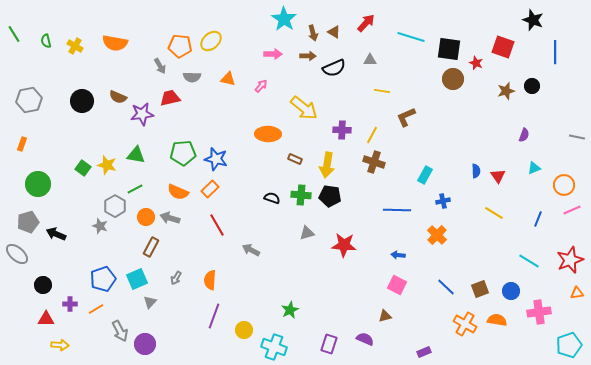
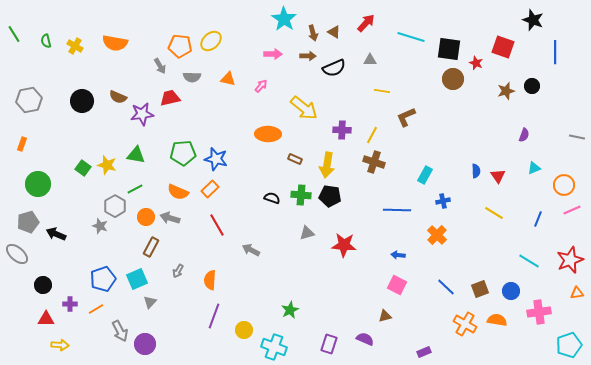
gray arrow at (176, 278): moved 2 px right, 7 px up
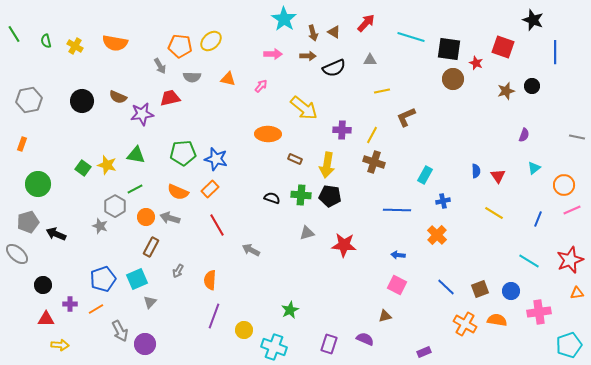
yellow line at (382, 91): rotated 21 degrees counterclockwise
cyan triangle at (534, 168): rotated 16 degrees counterclockwise
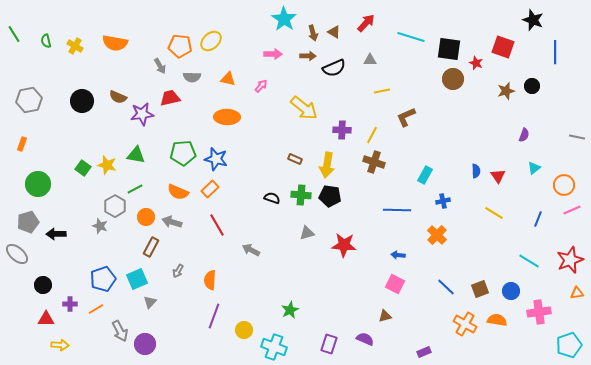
orange ellipse at (268, 134): moved 41 px left, 17 px up
gray arrow at (170, 218): moved 2 px right, 4 px down
black arrow at (56, 234): rotated 24 degrees counterclockwise
pink square at (397, 285): moved 2 px left, 1 px up
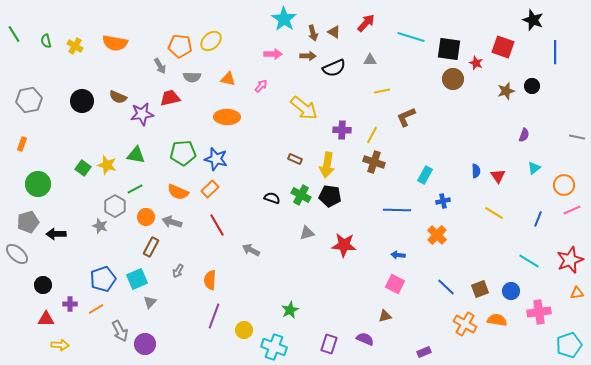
green cross at (301, 195): rotated 24 degrees clockwise
